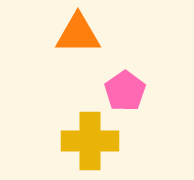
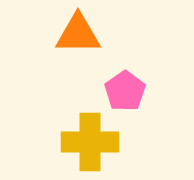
yellow cross: moved 1 px down
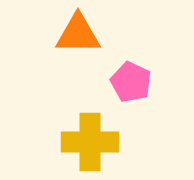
pink pentagon: moved 6 px right, 9 px up; rotated 12 degrees counterclockwise
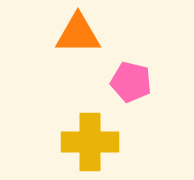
pink pentagon: rotated 12 degrees counterclockwise
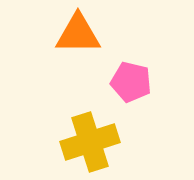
yellow cross: rotated 18 degrees counterclockwise
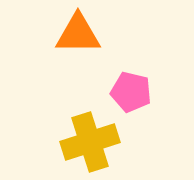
pink pentagon: moved 10 px down
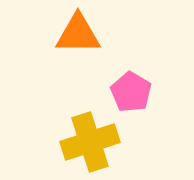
pink pentagon: rotated 18 degrees clockwise
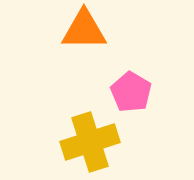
orange triangle: moved 6 px right, 4 px up
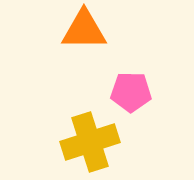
pink pentagon: rotated 30 degrees counterclockwise
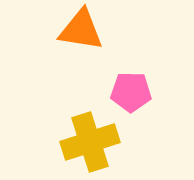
orange triangle: moved 3 px left; rotated 9 degrees clockwise
